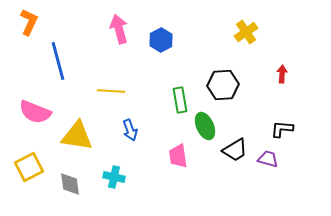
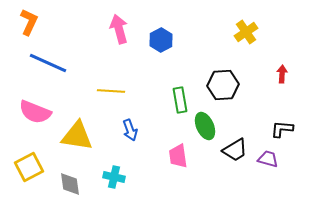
blue line: moved 10 px left, 2 px down; rotated 51 degrees counterclockwise
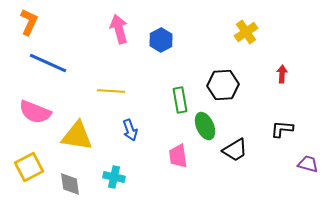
purple trapezoid: moved 40 px right, 5 px down
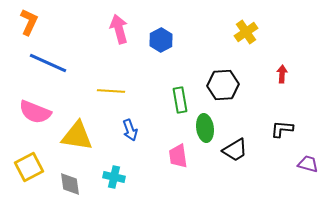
green ellipse: moved 2 px down; rotated 16 degrees clockwise
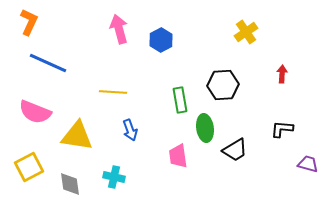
yellow line: moved 2 px right, 1 px down
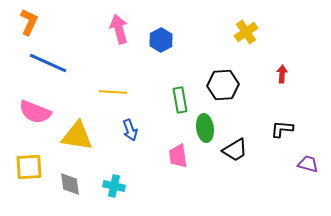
yellow square: rotated 24 degrees clockwise
cyan cross: moved 9 px down
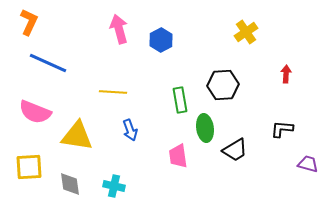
red arrow: moved 4 px right
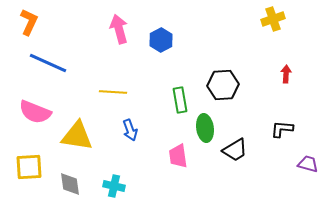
yellow cross: moved 27 px right, 13 px up; rotated 15 degrees clockwise
